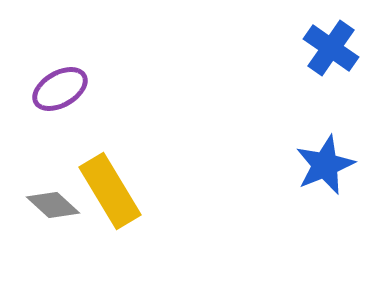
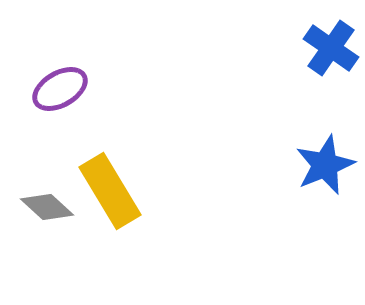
gray diamond: moved 6 px left, 2 px down
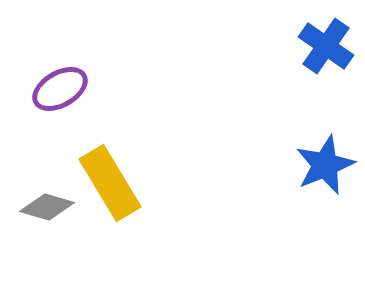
blue cross: moved 5 px left, 2 px up
yellow rectangle: moved 8 px up
gray diamond: rotated 26 degrees counterclockwise
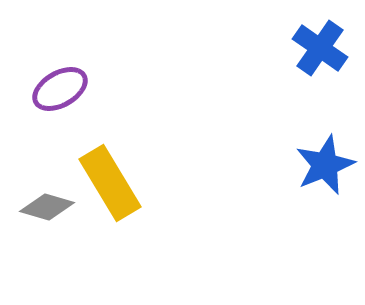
blue cross: moved 6 px left, 2 px down
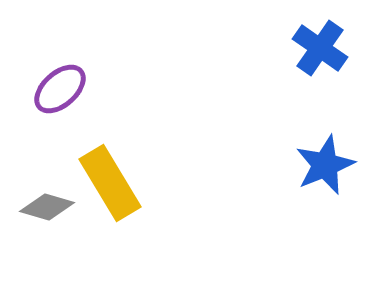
purple ellipse: rotated 12 degrees counterclockwise
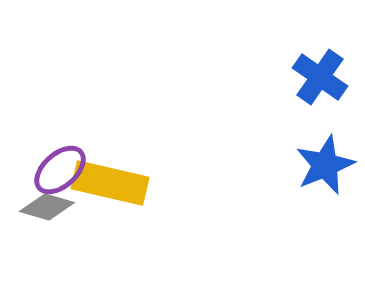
blue cross: moved 29 px down
purple ellipse: moved 81 px down
yellow rectangle: rotated 46 degrees counterclockwise
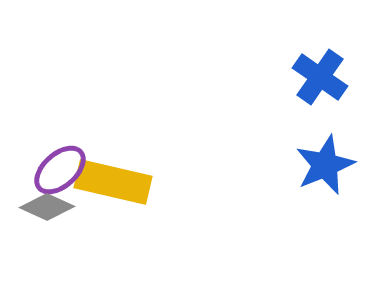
yellow rectangle: moved 3 px right, 1 px up
gray diamond: rotated 8 degrees clockwise
